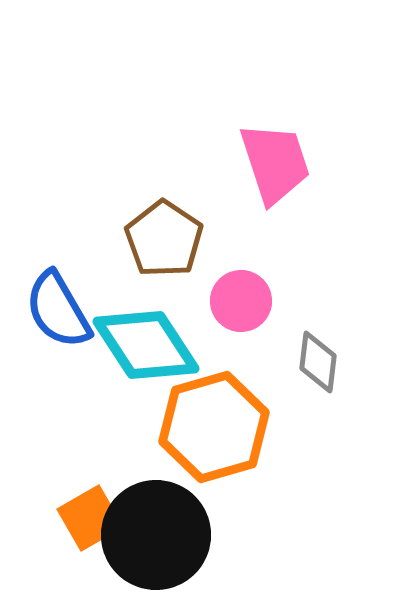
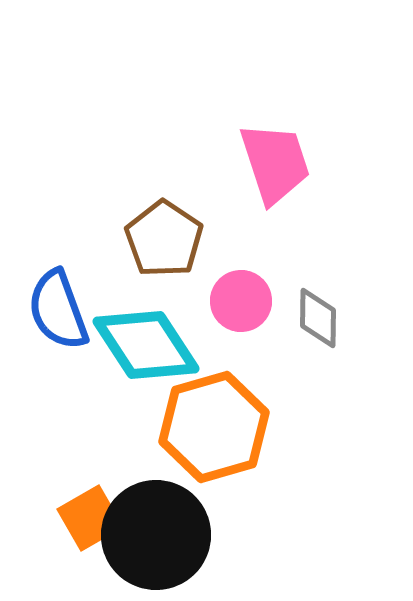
blue semicircle: rotated 10 degrees clockwise
gray diamond: moved 44 px up; rotated 6 degrees counterclockwise
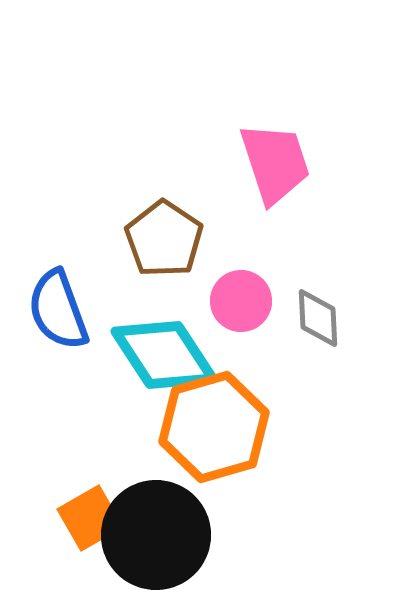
gray diamond: rotated 4 degrees counterclockwise
cyan diamond: moved 18 px right, 10 px down
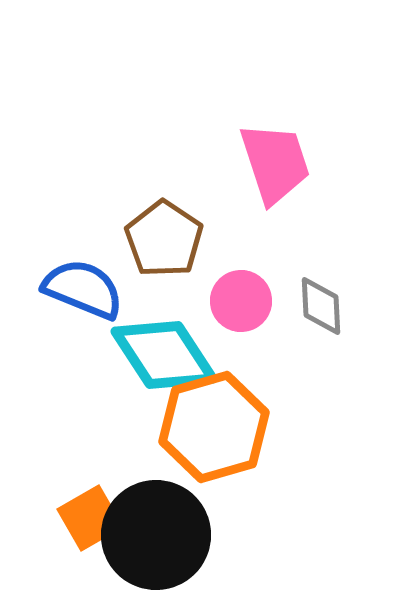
blue semicircle: moved 25 px right, 21 px up; rotated 132 degrees clockwise
gray diamond: moved 3 px right, 12 px up
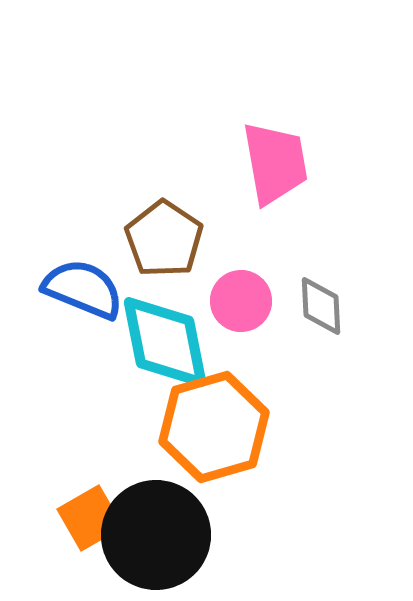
pink trapezoid: rotated 8 degrees clockwise
cyan diamond: moved 1 px right, 13 px up; rotated 22 degrees clockwise
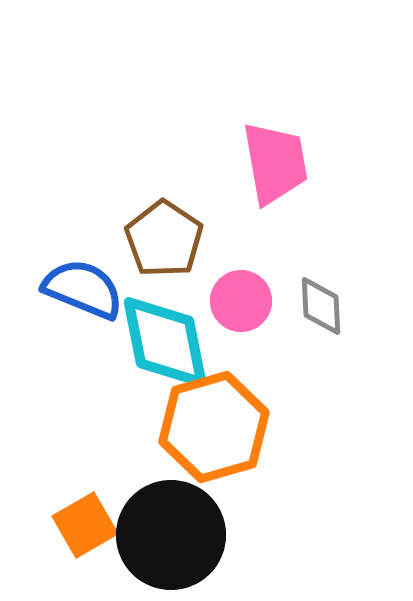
orange square: moved 5 px left, 7 px down
black circle: moved 15 px right
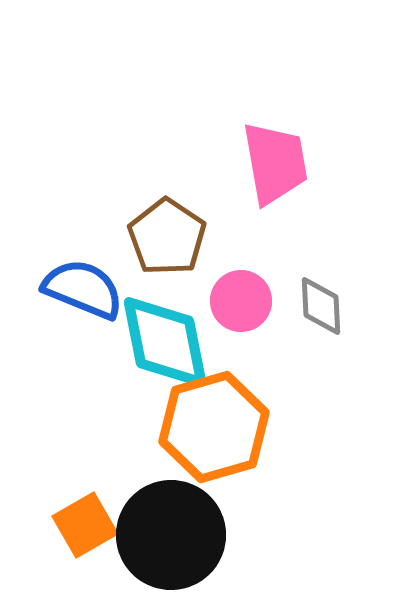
brown pentagon: moved 3 px right, 2 px up
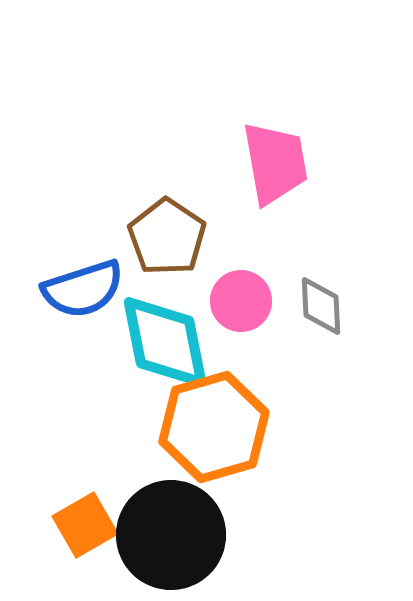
blue semicircle: rotated 140 degrees clockwise
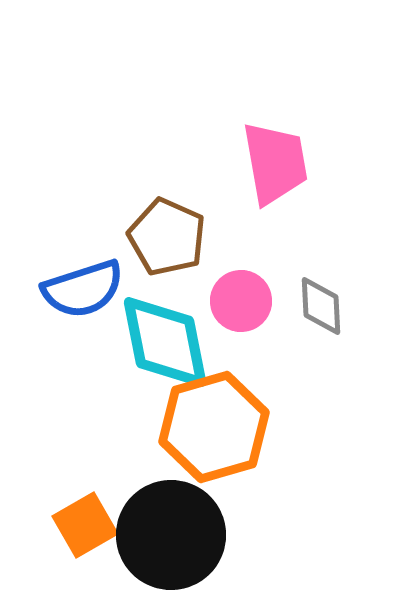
brown pentagon: rotated 10 degrees counterclockwise
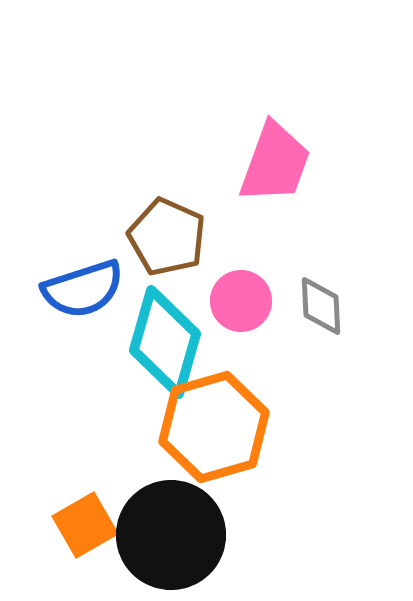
pink trapezoid: rotated 30 degrees clockwise
cyan diamond: rotated 27 degrees clockwise
